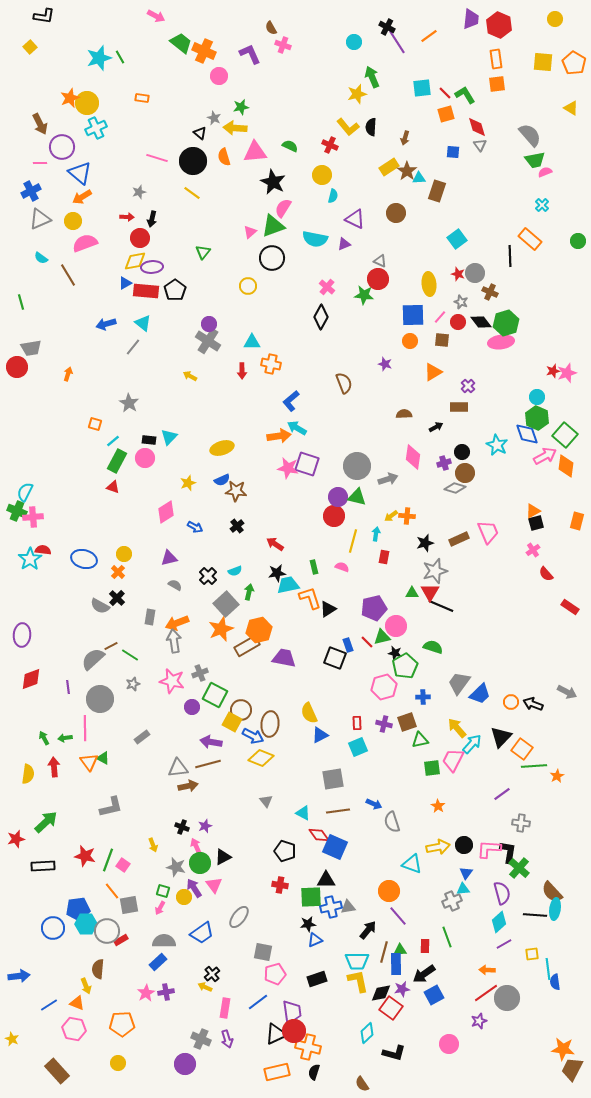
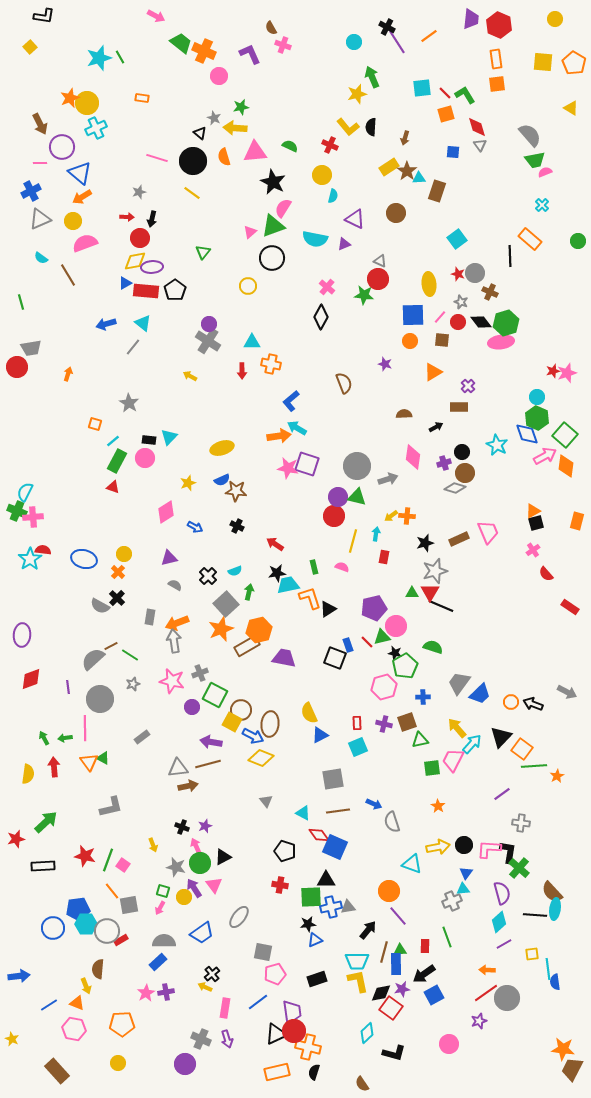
black cross at (237, 526): rotated 24 degrees counterclockwise
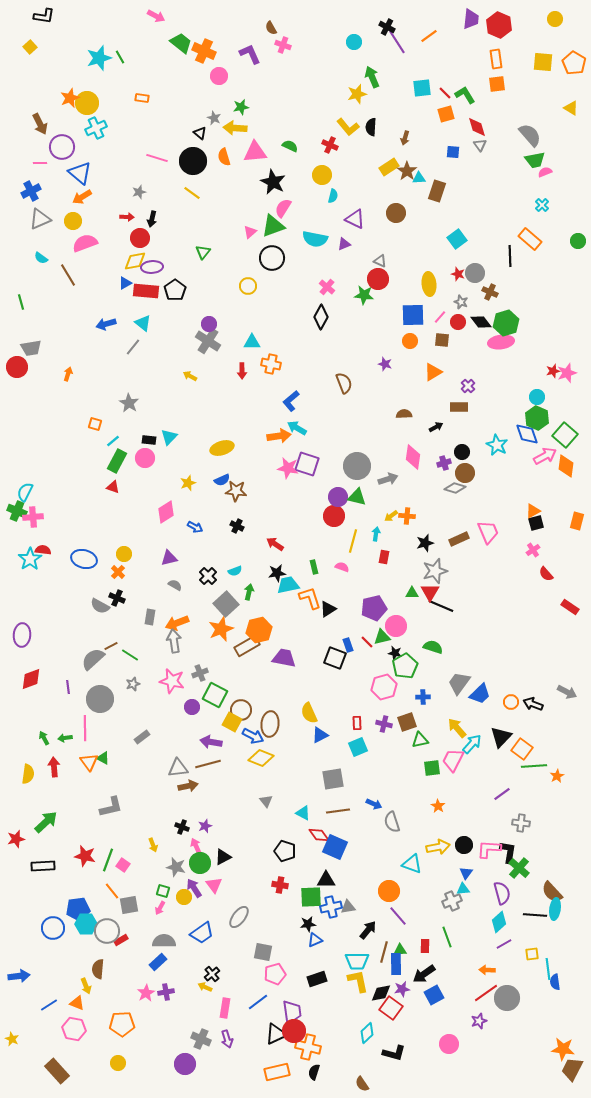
black cross at (117, 598): rotated 21 degrees counterclockwise
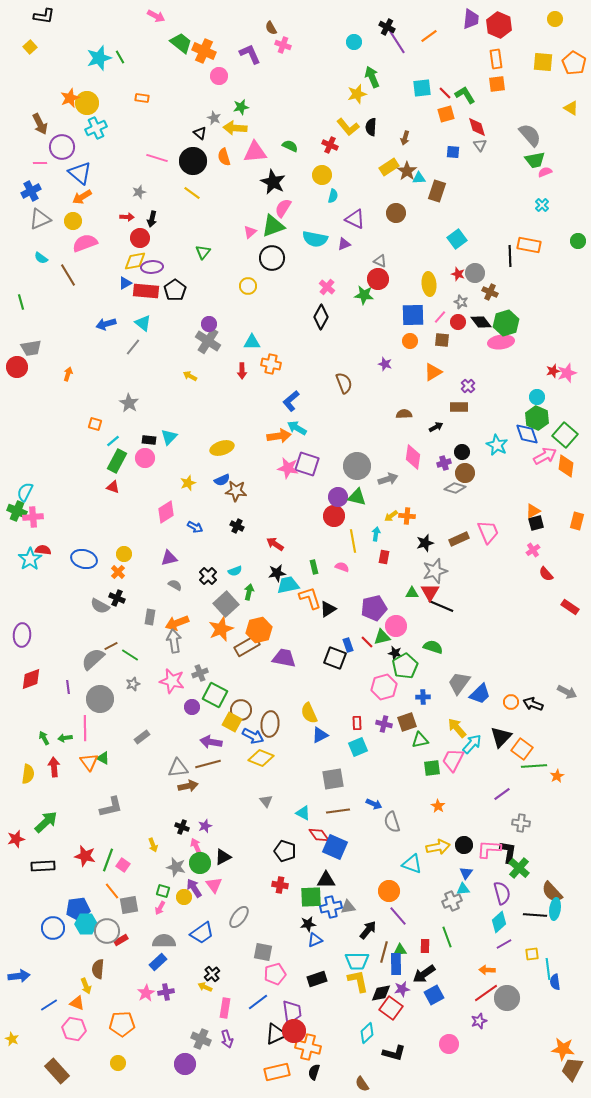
orange rectangle at (530, 239): moved 1 px left, 6 px down; rotated 30 degrees counterclockwise
yellow line at (353, 541): rotated 25 degrees counterclockwise
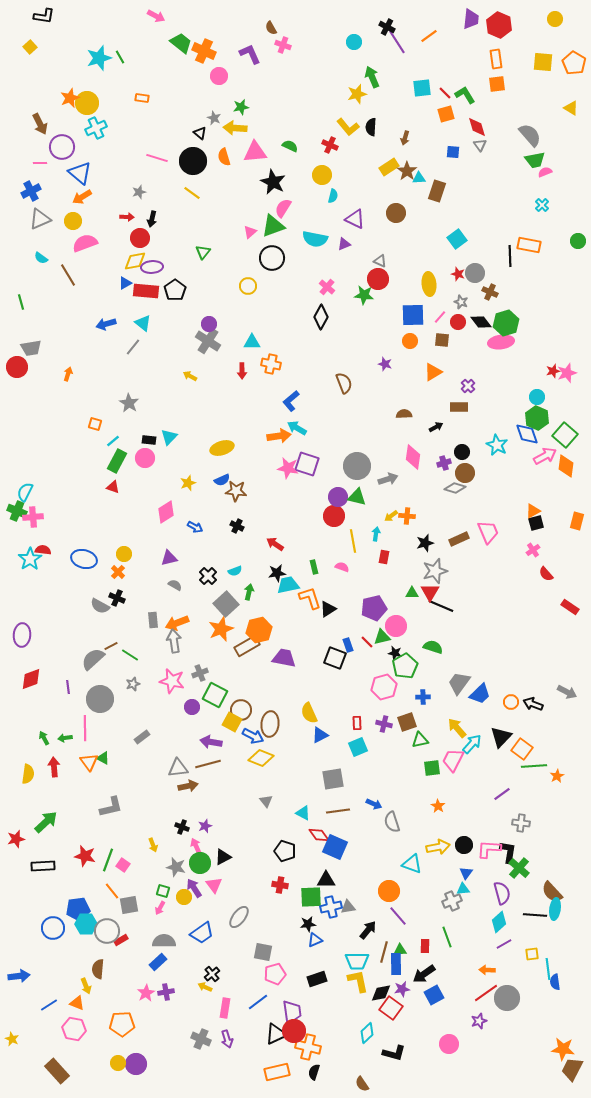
gray rectangle at (150, 617): moved 3 px right, 3 px down; rotated 14 degrees counterclockwise
purple circle at (185, 1064): moved 49 px left
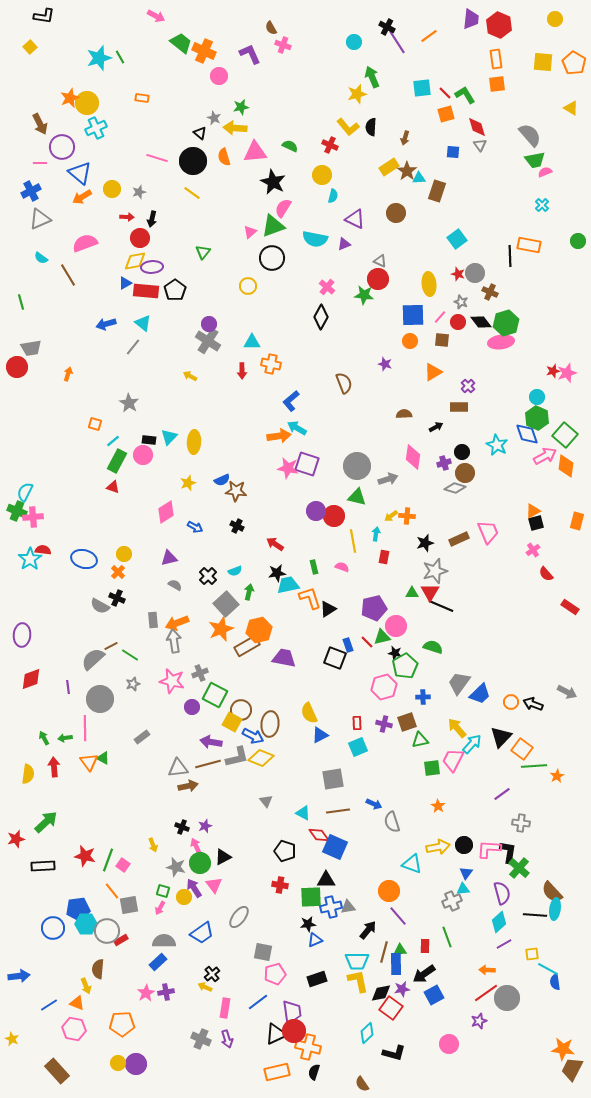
yellow circle at (73, 221): moved 39 px right, 32 px up
yellow ellipse at (222, 448): moved 28 px left, 6 px up; rotated 70 degrees counterclockwise
pink circle at (145, 458): moved 2 px left, 3 px up
purple circle at (338, 497): moved 22 px left, 14 px down
gray L-shape at (111, 807): moved 126 px right, 50 px up
cyan line at (548, 969): rotated 55 degrees counterclockwise
